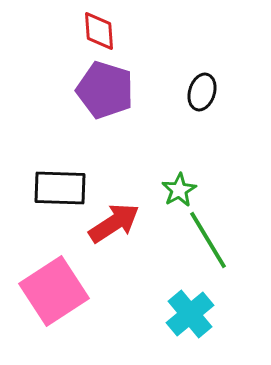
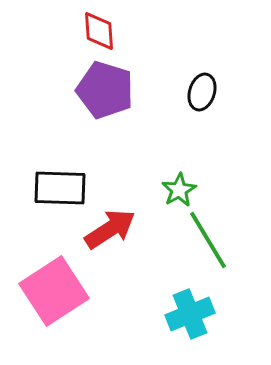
red arrow: moved 4 px left, 6 px down
cyan cross: rotated 18 degrees clockwise
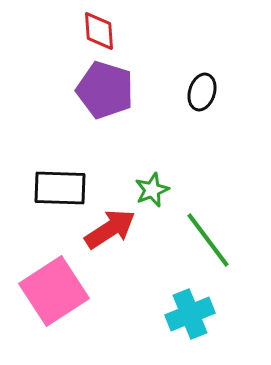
green star: moved 27 px left; rotated 8 degrees clockwise
green line: rotated 6 degrees counterclockwise
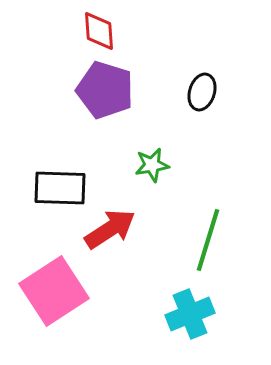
green star: moved 25 px up; rotated 12 degrees clockwise
green line: rotated 54 degrees clockwise
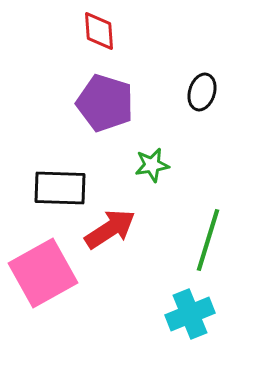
purple pentagon: moved 13 px down
pink square: moved 11 px left, 18 px up; rotated 4 degrees clockwise
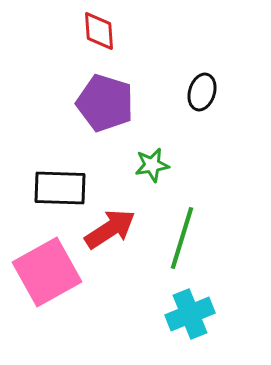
green line: moved 26 px left, 2 px up
pink square: moved 4 px right, 1 px up
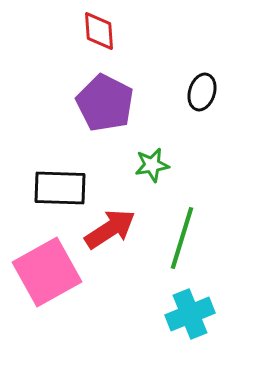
purple pentagon: rotated 10 degrees clockwise
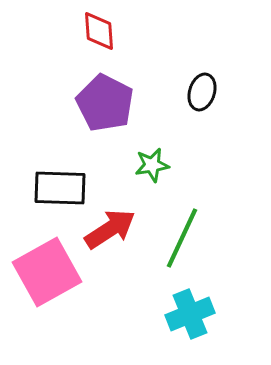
green line: rotated 8 degrees clockwise
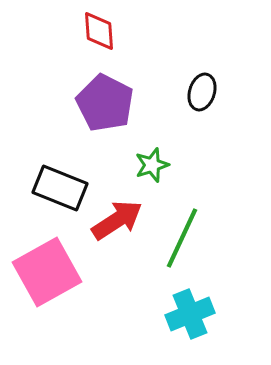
green star: rotated 8 degrees counterclockwise
black rectangle: rotated 20 degrees clockwise
red arrow: moved 7 px right, 9 px up
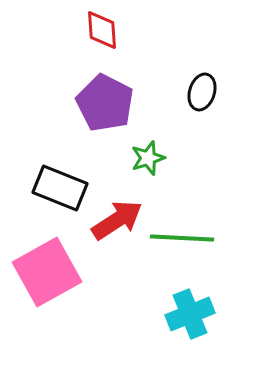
red diamond: moved 3 px right, 1 px up
green star: moved 4 px left, 7 px up
green line: rotated 68 degrees clockwise
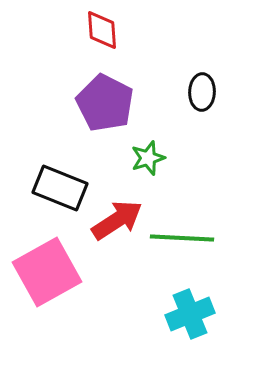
black ellipse: rotated 15 degrees counterclockwise
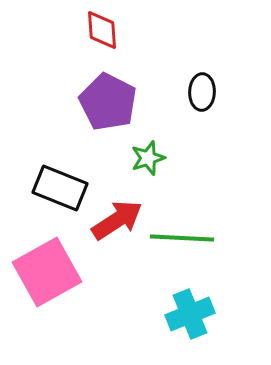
purple pentagon: moved 3 px right, 1 px up
